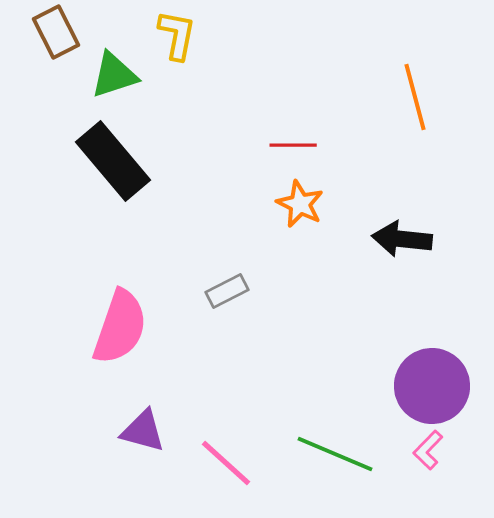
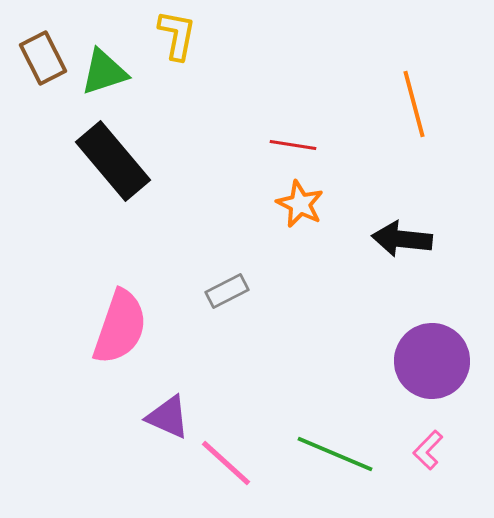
brown rectangle: moved 13 px left, 26 px down
green triangle: moved 10 px left, 3 px up
orange line: moved 1 px left, 7 px down
red line: rotated 9 degrees clockwise
purple circle: moved 25 px up
purple triangle: moved 25 px right, 14 px up; rotated 9 degrees clockwise
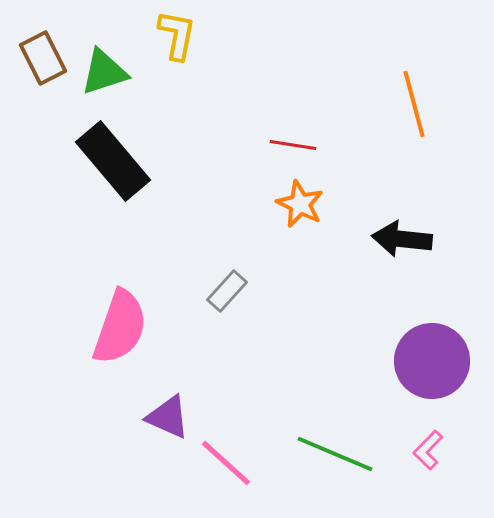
gray rectangle: rotated 21 degrees counterclockwise
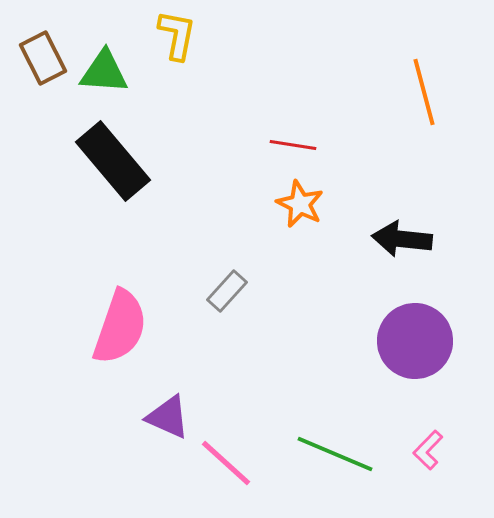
green triangle: rotated 22 degrees clockwise
orange line: moved 10 px right, 12 px up
purple circle: moved 17 px left, 20 px up
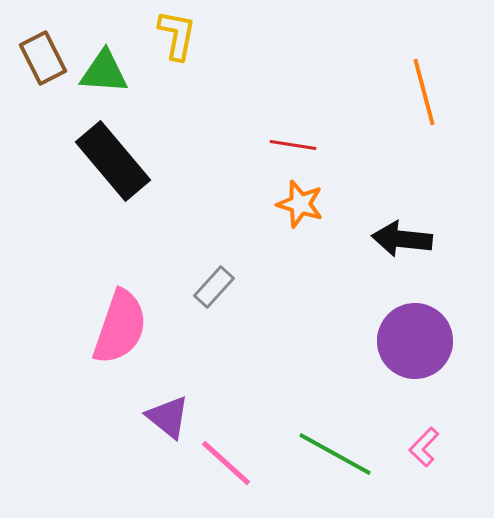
orange star: rotated 9 degrees counterclockwise
gray rectangle: moved 13 px left, 4 px up
purple triangle: rotated 15 degrees clockwise
pink L-shape: moved 4 px left, 3 px up
green line: rotated 6 degrees clockwise
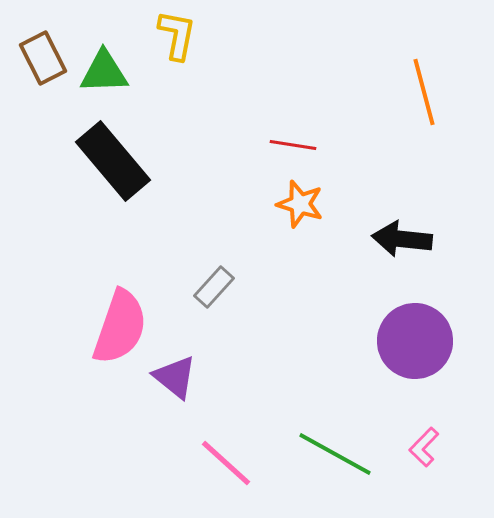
green triangle: rotated 6 degrees counterclockwise
purple triangle: moved 7 px right, 40 px up
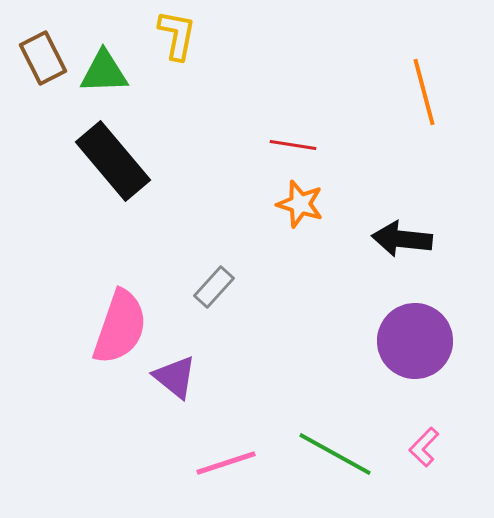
pink line: rotated 60 degrees counterclockwise
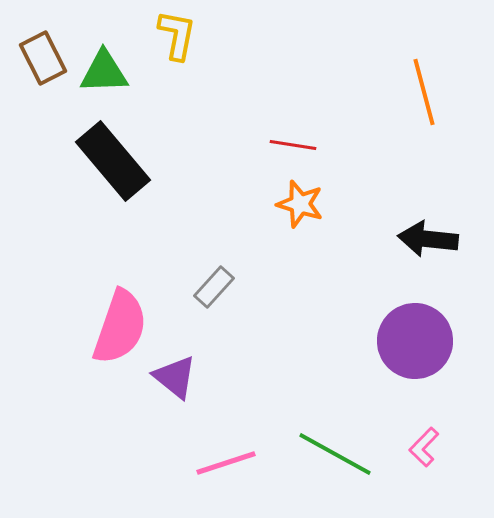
black arrow: moved 26 px right
